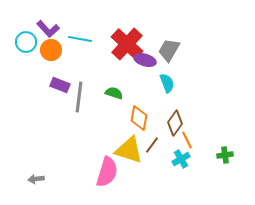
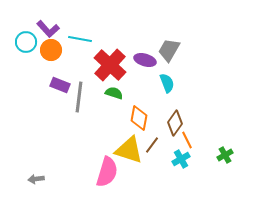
red cross: moved 17 px left, 21 px down
green cross: rotated 21 degrees counterclockwise
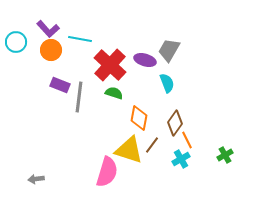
cyan circle: moved 10 px left
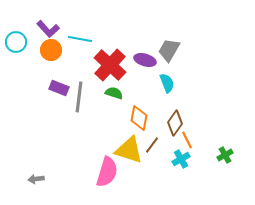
purple rectangle: moved 1 px left, 3 px down
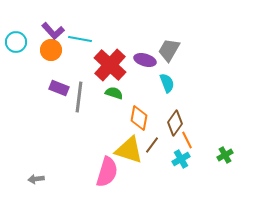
purple L-shape: moved 5 px right, 2 px down
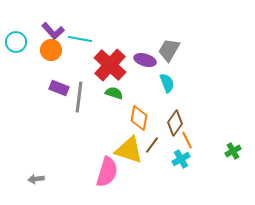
green cross: moved 8 px right, 4 px up
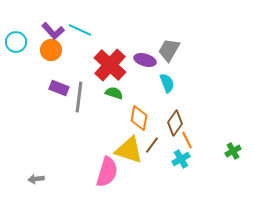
cyan line: moved 9 px up; rotated 15 degrees clockwise
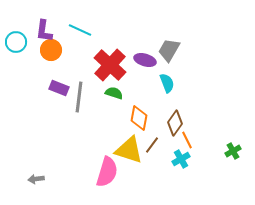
purple L-shape: moved 9 px left; rotated 50 degrees clockwise
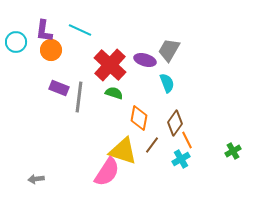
yellow triangle: moved 6 px left, 1 px down
pink semicircle: rotated 16 degrees clockwise
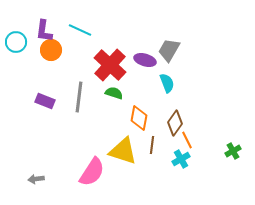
purple rectangle: moved 14 px left, 13 px down
brown line: rotated 30 degrees counterclockwise
pink semicircle: moved 15 px left
